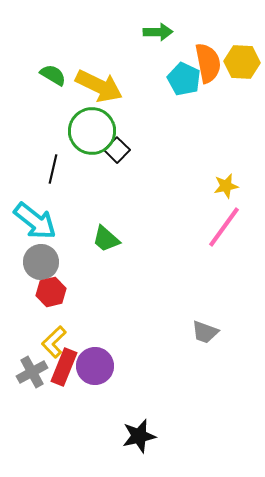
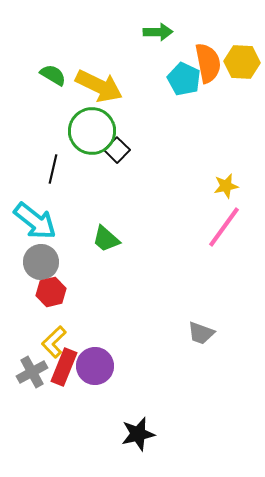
gray trapezoid: moved 4 px left, 1 px down
black star: moved 1 px left, 2 px up
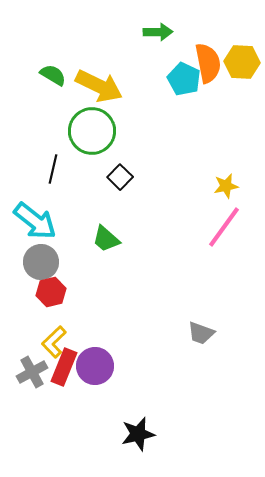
black square: moved 3 px right, 27 px down
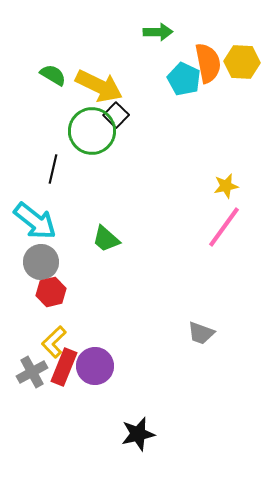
black square: moved 4 px left, 62 px up
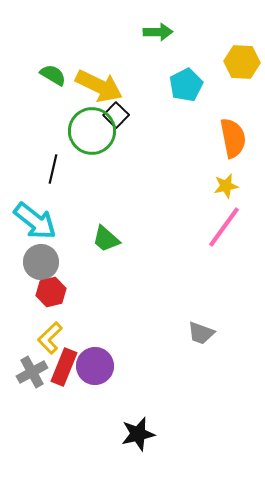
orange semicircle: moved 25 px right, 75 px down
cyan pentagon: moved 2 px right, 6 px down; rotated 20 degrees clockwise
yellow L-shape: moved 4 px left, 4 px up
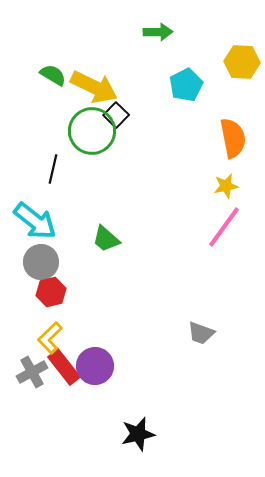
yellow arrow: moved 5 px left, 1 px down
red rectangle: rotated 60 degrees counterclockwise
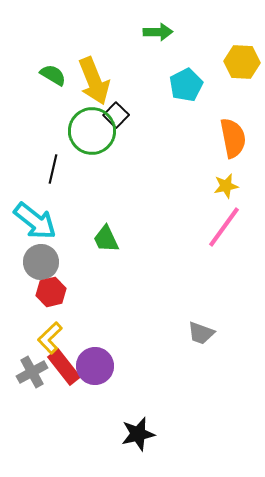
yellow arrow: moved 6 px up; rotated 42 degrees clockwise
green trapezoid: rotated 24 degrees clockwise
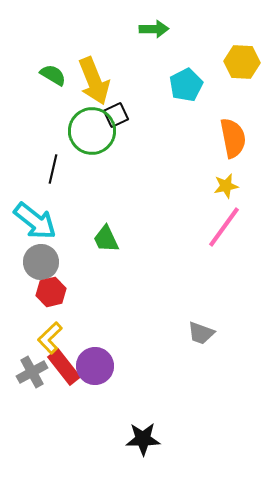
green arrow: moved 4 px left, 3 px up
black square: rotated 20 degrees clockwise
black star: moved 5 px right, 5 px down; rotated 12 degrees clockwise
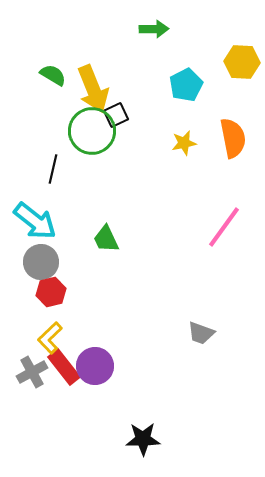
yellow arrow: moved 1 px left, 8 px down
yellow star: moved 42 px left, 43 px up
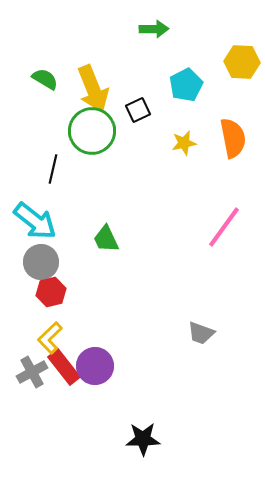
green semicircle: moved 8 px left, 4 px down
black square: moved 22 px right, 5 px up
